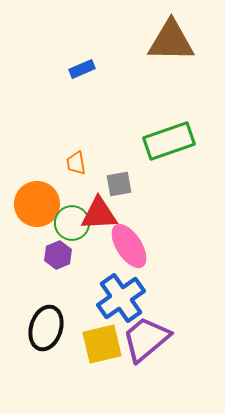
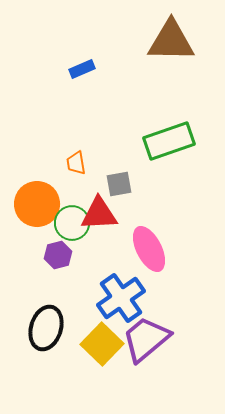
pink ellipse: moved 20 px right, 3 px down; rotated 6 degrees clockwise
purple hexagon: rotated 8 degrees clockwise
yellow square: rotated 33 degrees counterclockwise
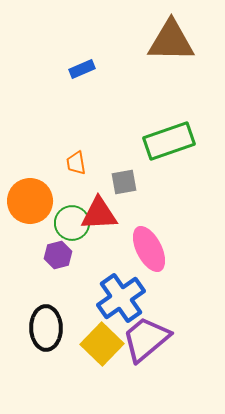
gray square: moved 5 px right, 2 px up
orange circle: moved 7 px left, 3 px up
black ellipse: rotated 18 degrees counterclockwise
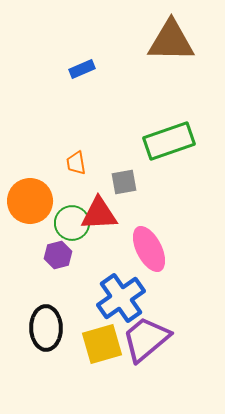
yellow square: rotated 30 degrees clockwise
